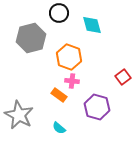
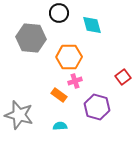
gray hexagon: rotated 20 degrees clockwise
orange hexagon: rotated 20 degrees counterclockwise
pink cross: moved 3 px right; rotated 24 degrees counterclockwise
gray star: rotated 12 degrees counterclockwise
cyan semicircle: moved 1 px right, 2 px up; rotated 136 degrees clockwise
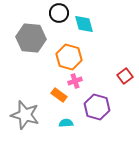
cyan diamond: moved 8 px left, 1 px up
orange hexagon: rotated 15 degrees clockwise
red square: moved 2 px right, 1 px up
gray star: moved 6 px right
cyan semicircle: moved 6 px right, 3 px up
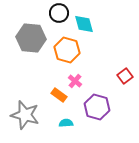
orange hexagon: moved 2 px left, 7 px up
pink cross: rotated 32 degrees counterclockwise
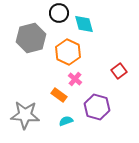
gray hexagon: rotated 20 degrees counterclockwise
orange hexagon: moved 1 px right, 2 px down; rotated 10 degrees clockwise
red square: moved 6 px left, 5 px up
pink cross: moved 2 px up
gray star: rotated 12 degrees counterclockwise
cyan semicircle: moved 2 px up; rotated 16 degrees counterclockwise
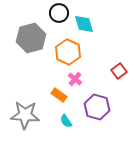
cyan semicircle: rotated 104 degrees counterclockwise
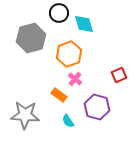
orange hexagon: moved 1 px right, 2 px down; rotated 15 degrees clockwise
red square: moved 4 px down; rotated 14 degrees clockwise
cyan semicircle: moved 2 px right
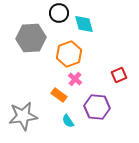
gray hexagon: rotated 12 degrees clockwise
purple hexagon: rotated 10 degrees counterclockwise
gray star: moved 2 px left, 1 px down; rotated 12 degrees counterclockwise
